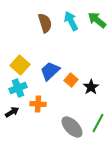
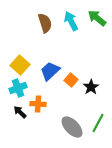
green arrow: moved 2 px up
black arrow: moved 8 px right; rotated 104 degrees counterclockwise
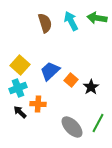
green arrow: rotated 30 degrees counterclockwise
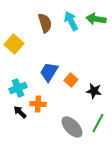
green arrow: moved 1 px left, 1 px down
yellow square: moved 6 px left, 21 px up
blue trapezoid: moved 1 px left, 1 px down; rotated 15 degrees counterclockwise
black star: moved 3 px right, 4 px down; rotated 28 degrees counterclockwise
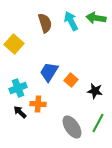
green arrow: moved 1 px up
black star: moved 1 px right
gray ellipse: rotated 10 degrees clockwise
